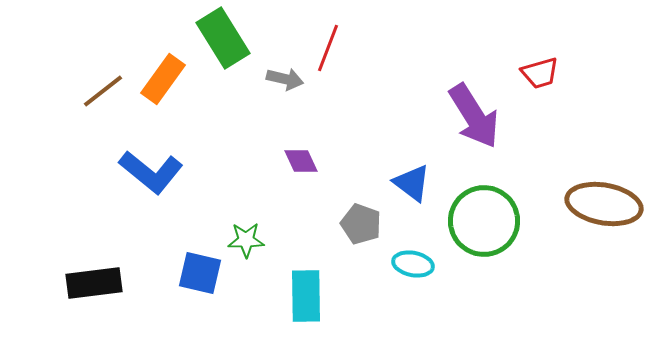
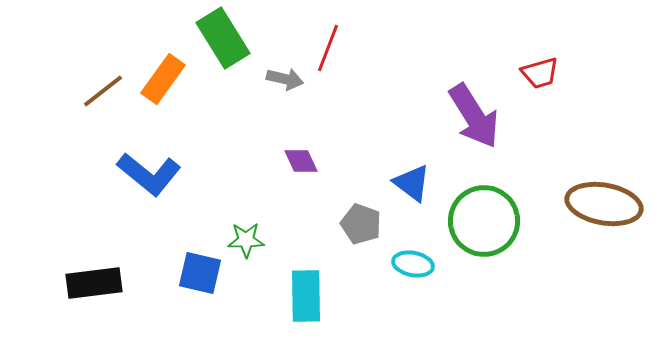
blue L-shape: moved 2 px left, 2 px down
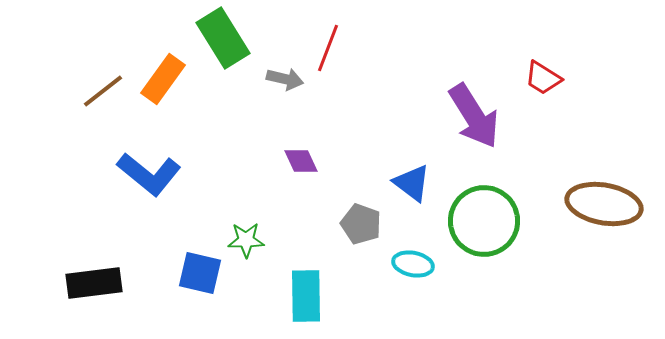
red trapezoid: moved 3 px right, 5 px down; rotated 48 degrees clockwise
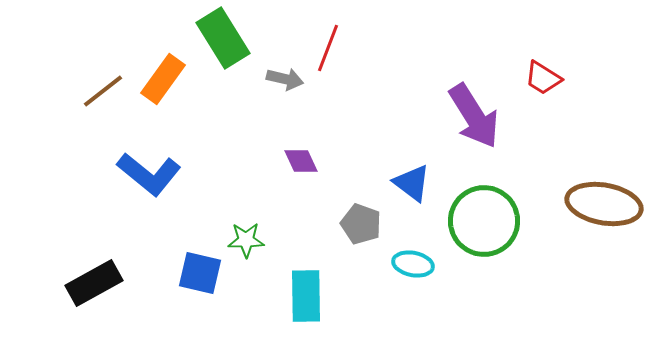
black rectangle: rotated 22 degrees counterclockwise
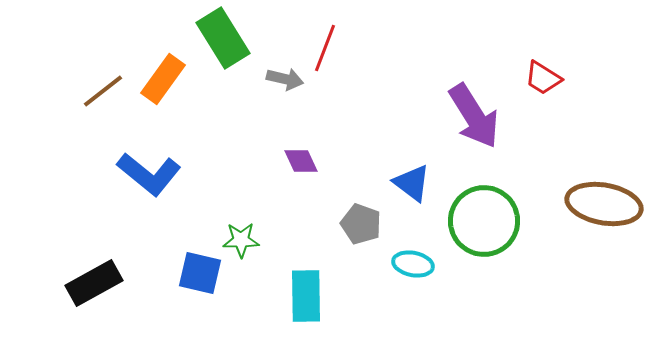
red line: moved 3 px left
green star: moved 5 px left
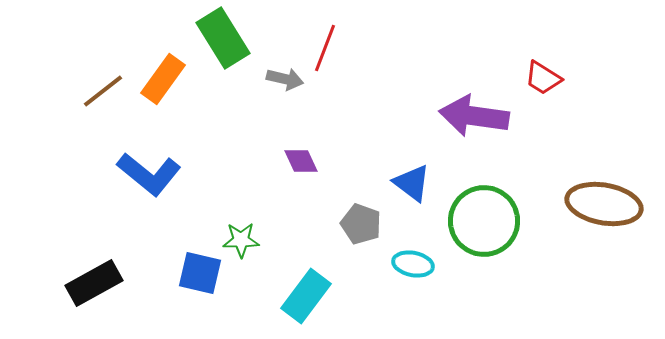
purple arrow: rotated 130 degrees clockwise
cyan rectangle: rotated 38 degrees clockwise
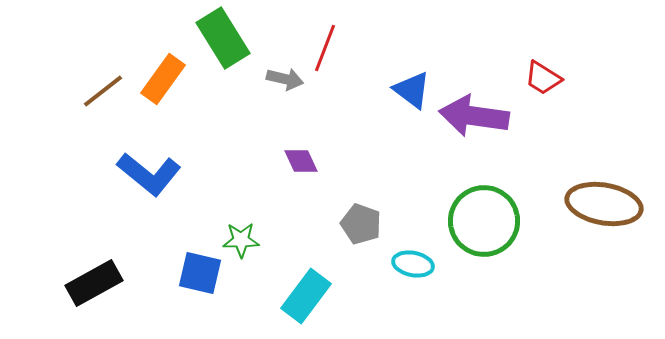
blue triangle: moved 93 px up
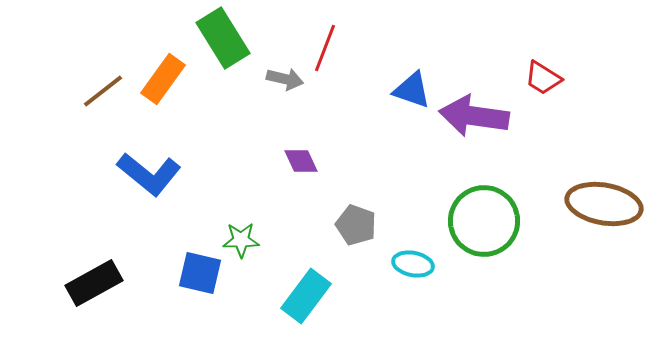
blue triangle: rotated 18 degrees counterclockwise
gray pentagon: moved 5 px left, 1 px down
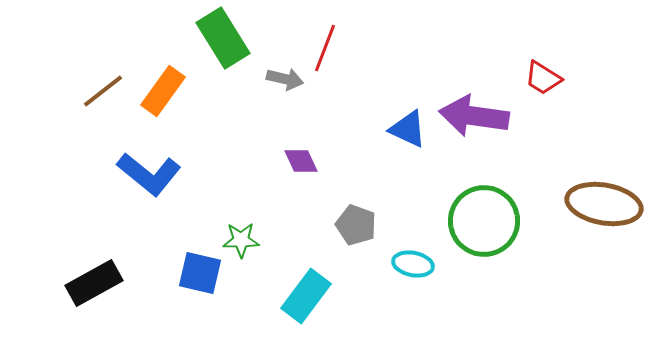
orange rectangle: moved 12 px down
blue triangle: moved 4 px left, 39 px down; rotated 6 degrees clockwise
